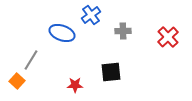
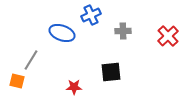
blue cross: rotated 12 degrees clockwise
red cross: moved 1 px up
orange square: rotated 28 degrees counterclockwise
red star: moved 1 px left, 2 px down
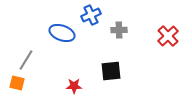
gray cross: moved 4 px left, 1 px up
gray line: moved 5 px left
black square: moved 1 px up
orange square: moved 2 px down
red star: moved 1 px up
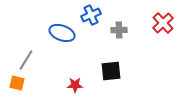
red cross: moved 5 px left, 13 px up
red star: moved 1 px right, 1 px up
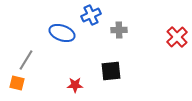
red cross: moved 14 px right, 14 px down
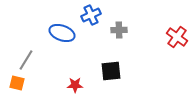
red cross: rotated 10 degrees counterclockwise
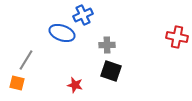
blue cross: moved 8 px left
gray cross: moved 12 px left, 15 px down
red cross: rotated 25 degrees counterclockwise
black square: rotated 25 degrees clockwise
red star: rotated 14 degrees clockwise
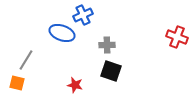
red cross: rotated 10 degrees clockwise
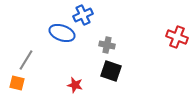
gray cross: rotated 14 degrees clockwise
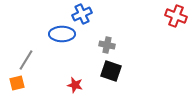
blue cross: moved 1 px left, 1 px up
blue ellipse: moved 1 px down; rotated 20 degrees counterclockwise
red cross: moved 1 px left, 21 px up
orange square: rotated 28 degrees counterclockwise
